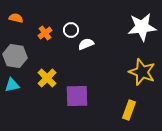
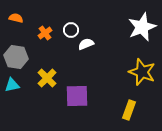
white star: rotated 16 degrees counterclockwise
gray hexagon: moved 1 px right, 1 px down
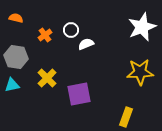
orange cross: moved 2 px down
yellow star: moved 2 px left; rotated 24 degrees counterclockwise
purple square: moved 2 px right, 2 px up; rotated 10 degrees counterclockwise
yellow rectangle: moved 3 px left, 7 px down
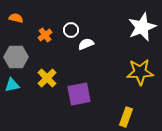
gray hexagon: rotated 10 degrees counterclockwise
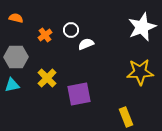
yellow rectangle: rotated 42 degrees counterclockwise
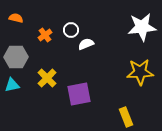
white star: rotated 16 degrees clockwise
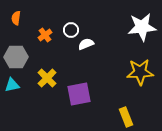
orange semicircle: rotated 96 degrees counterclockwise
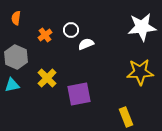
gray hexagon: rotated 25 degrees clockwise
